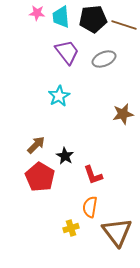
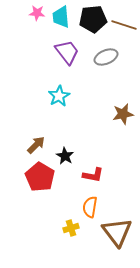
gray ellipse: moved 2 px right, 2 px up
red L-shape: rotated 60 degrees counterclockwise
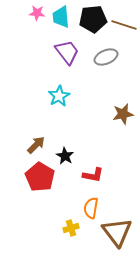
orange semicircle: moved 1 px right, 1 px down
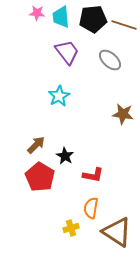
gray ellipse: moved 4 px right, 3 px down; rotated 65 degrees clockwise
brown star: rotated 20 degrees clockwise
brown triangle: rotated 20 degrees counterclockwise
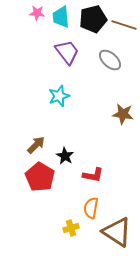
black pentagon: rotated 8 degrees counterclockwise
cyan star: rotated 10 degrees clockwise
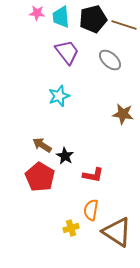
brown arrow: moved 6 px right; rotated 102 degrees counterclockwise
orange semicircle: moved 2 px down
